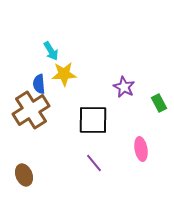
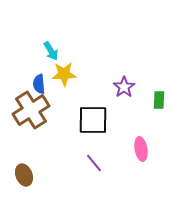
purple star: rotated 10 degrees clockwise
green rectangle: moved 3 px up; rotated 30 degrees clockwise
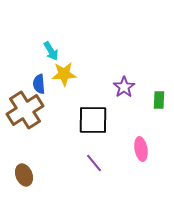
brown cross: moved 6 px left
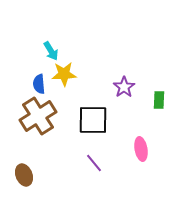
brown cross: moved 13 px right, 6 px down
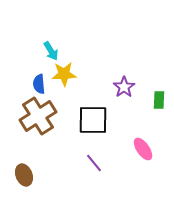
pink ellipse: moved 2 px right; rotated 25 degrees counterclockwise
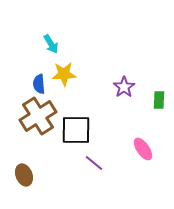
cyan arrow: moved 7 px up
black square: moved 17 px left, 10 px down
purple line: rotated 12 degrees counterclockwise
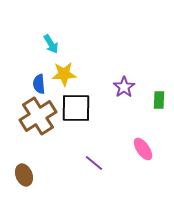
black square: moved 22 px up
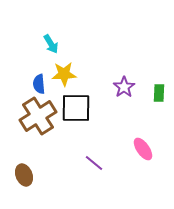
green rectangle: moved 7 px up
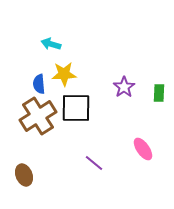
cyan arrow: rotated 138 degrees clockwise
